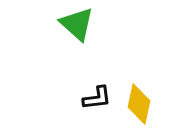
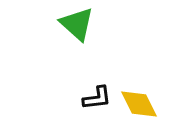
yellow diamond: rotated 39 degrees counterclockwise
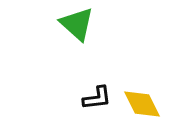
yellow diamond: moved 3 px right
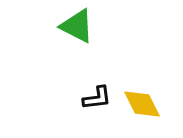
green triangle: moved 2 px down; rotated 15 degrees counterclockwise
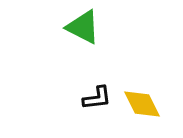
green triangle: moved 6 px right, 1 px down
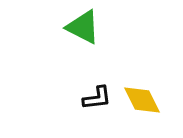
yellow diamond: moved 4 px up
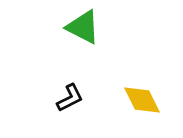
black L-shape: moved 27 px left; rotated 20 degrees counterclockwise
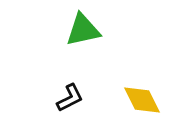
green triangle: moved 3 px down; rotated 39 degrees counterclockwise
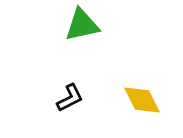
green triangle: moved 1 px left, 5 px up
